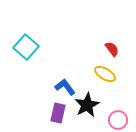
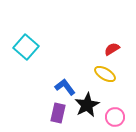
red semicircle: rotated 84 degrees counterclockwise
pink circle: moved 3 px left, 3 px up
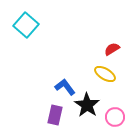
cyan square: moved 22 px up
black star: rotated 10 degrees counterclockwise
purple rectangle: moved 3 px left, 2 px down
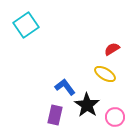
cyan square: rotated 15 degrees clockwise
